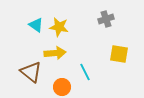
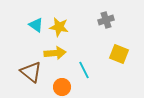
gray cross: moved 1 px down
yellow square: rotated 12 degrees clockwise
cyan line: moved 1 px left, 2 px up
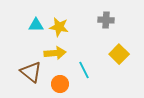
gray cross: rotated 21 degrees clockwise
cyan triangle: rotated 35 degrees counterclockwise
yellow square: rotated 24 degrees clockwise
orange circle: moved 2 px left, 3 px up
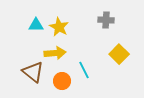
yellow star: rotated 18 degrees clockwise
brown triangle: moved 2 px right
orange circle: moved 2 px right, 3 px up
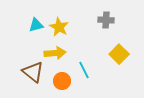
cyan triangle: rotated 14 degrees counterclockwise
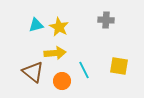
yellow square: moved 12 px down; rotated 36 degrees counterclockwise
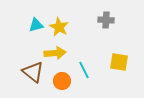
yellow square: moved 4 px up
